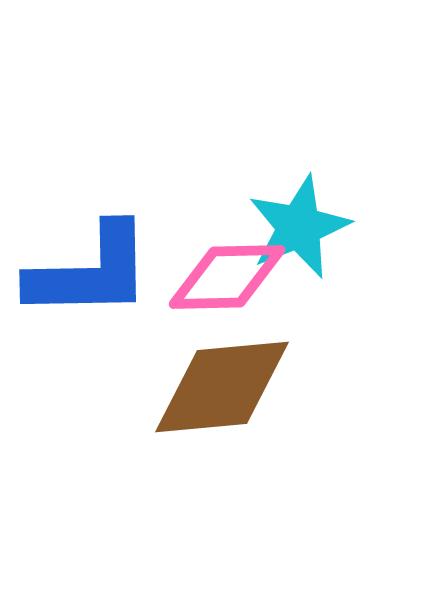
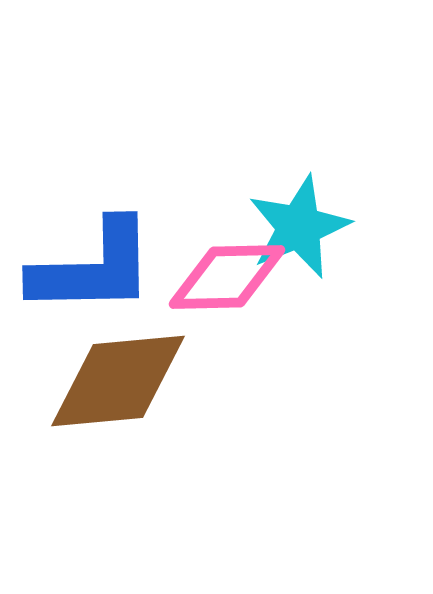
blue L-shape: moved 3 px right, 4 px up
brown diamond: moved 104 px left, 6 px up
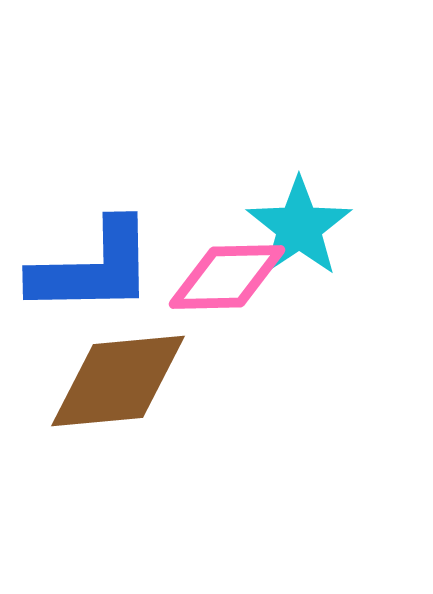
cyan star: rotated 12 degrees counterclockwise
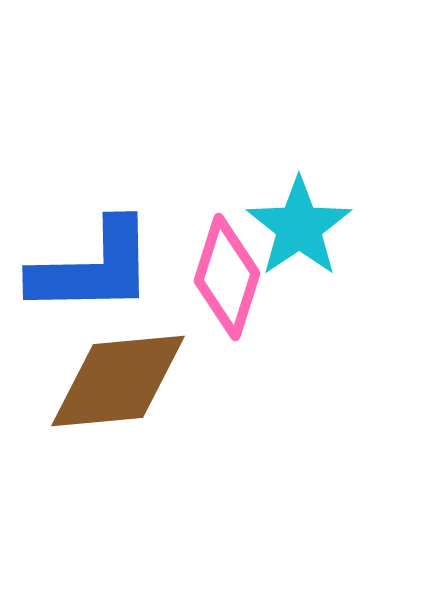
pink diamond: rotated 71 degrees counterclockwise
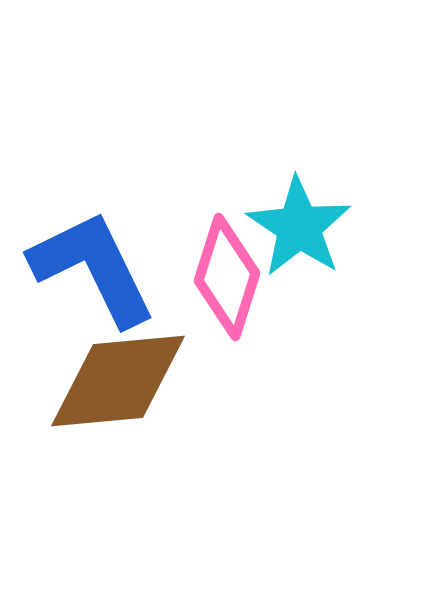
cyan star: rotated 4 degrees counterclockwise
blue L-shape: rotated 115 degrees counterclockwise
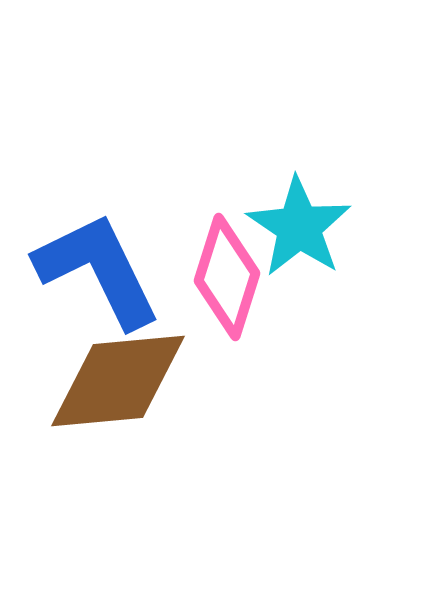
blue L-shape: moved 5 px right, 2 px down
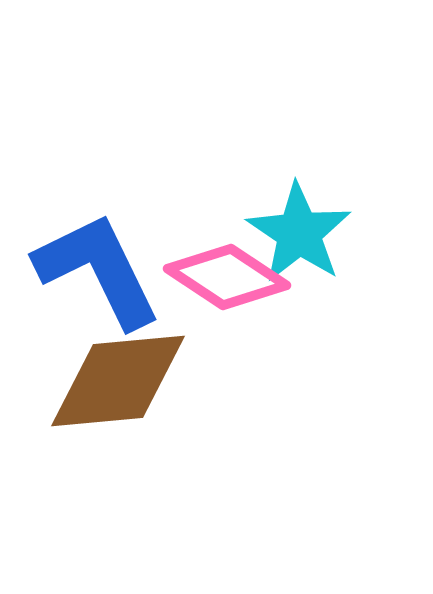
cyan star: moved 6 px down
pink diamond: rotated 74 degrees counterclockwise
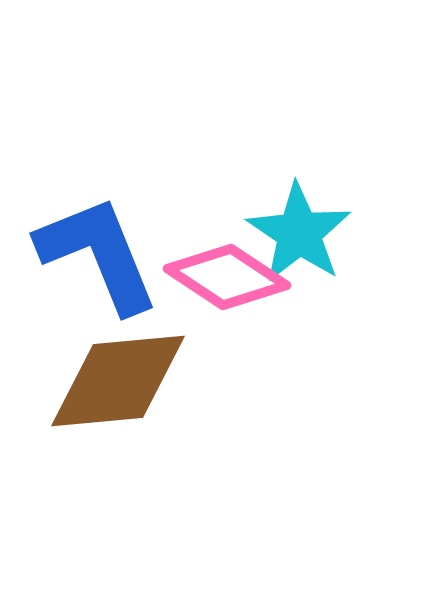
blue L-shape: moved 16 px up; rotated 4 degrees clockwise
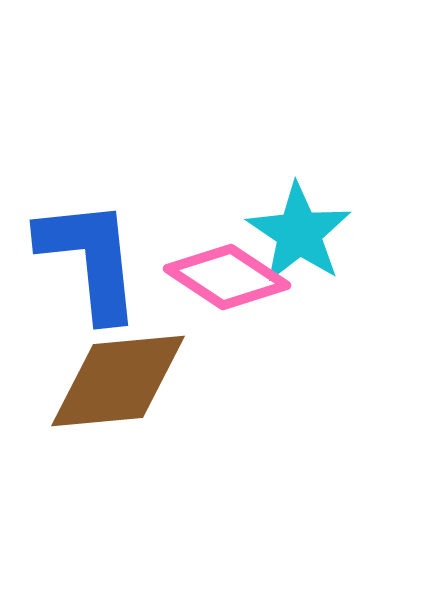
blue L-shape: moved 8 px left, 5 px down; rotated 16 degrees clockwise
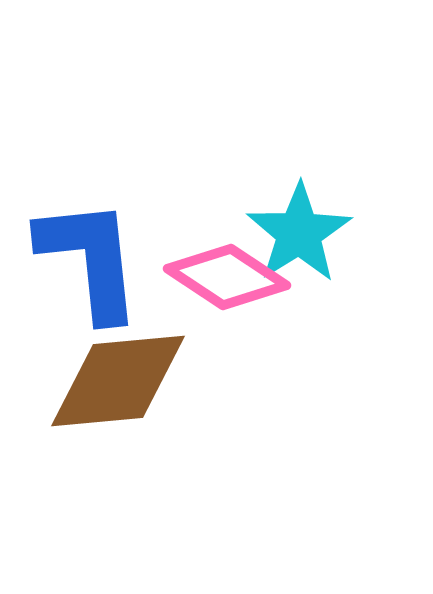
cyan star: rotated 6 degrees clockwise
